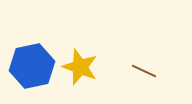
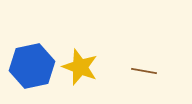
brown line: rotated 15 degrees counterclockwise
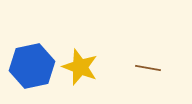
brown line: moved 4 px right, 3 px up
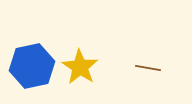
yellow star: rotated 12 degrees clockwise
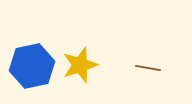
yellow star: moved 2 px up; rotated 21 degrees clockwise
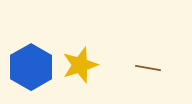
blue hexagon: moved 1 px left, 1 px down; rotated 18 degrees counterclockwise
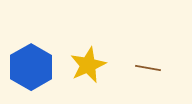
yellow star: moved 8 px right; rotated 6 degrees counterclockwise
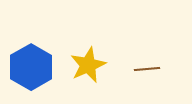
brown line: moved 1 px left, 1 px down; rotated 15 degrees counterclockwise
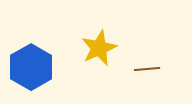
yellow star: moved 11 px right, 17 px up
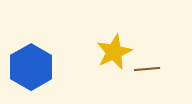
yellow star: moved 15 px right, 4 px down
